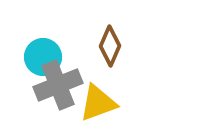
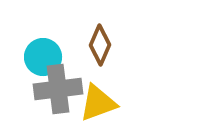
brown diamond: moved 10 px left, 1 px up
gray cross: moved 4 px down; rotated 15 degrees clockwise
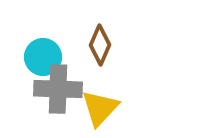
gray cross: rotated 9 degrees clockwise
yellow triangle: moved 2 px right, 5 px down; rotated 27 degrees counterclockwise
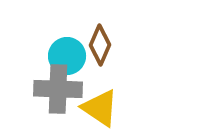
cyan circle: moved 24 px right, 1 px up
yellow triangle: rotated 39 degrees counterclockwise
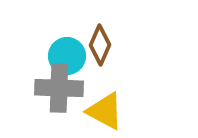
gray cross: moved 1 px right, 1 px up
yellow triangle: moved 5 px right, 3 px down; rotated 6 degrees counterclockwise
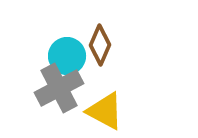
gray cross: rotated 30 degrees counterclockwise
